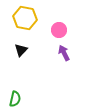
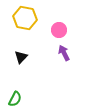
black triangle: moved 7 px down
green semicircle: rotated 14 degrees clockwise
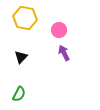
green semicircle: moved 4 px right, 5 px up
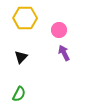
yellow hexagon: rotated 10 degrees counterclockwise
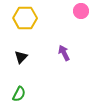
pink circle: moved 22 px right, 19 px up
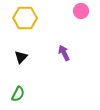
green semicircle: moved 1 px left
